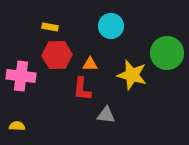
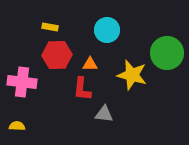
cyan circle: moved 4 px left, 4 px down
pink cross: moved 1 px right, 6 px down
gray triangle: moved 2 px left, 1 px up
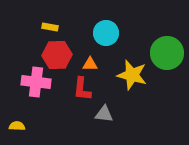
cyan circle: moved 1 px left, 3 px down
pink cross: moved 14 px right
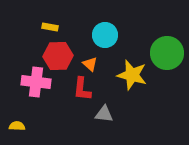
cyan circle: moved 1 px left, 2 px down
red hexagon: moved 1 px right, 1 px down
orange triangle: rotated 42 degrees clockwise
